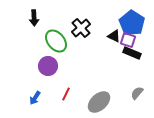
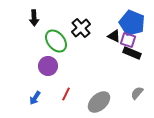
blue pentagon: rotated 10 degrees counterclockwise
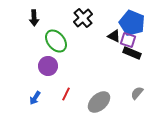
black cross: moved 2 px right, 10 px up
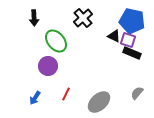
blue pentagon: moved 2 px up; rotated 10 degrees counterclockwise
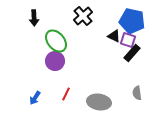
black cross: moved 2 px up
black rectangle: rotated 72 degrees counterclockwise
purple circle: moved 7 px right, 5 px up
gray semicircle: rotated 48 degrees counterclockwise
gray ellipse: rotated 50 degrees clockwise
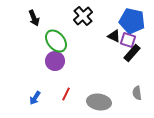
black arrow: rotated 21 degrees counterclockwise
